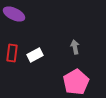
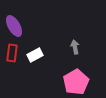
purple ellipse: moved 12 px down; rotated 35 degrees clockwise
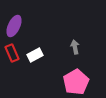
purple ellipse: rotated 55 degrees clockwise
red rectangle: rotated 30 degrees counterclockwise
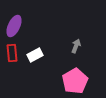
gray arrow: moved 1 px right, 1 px up; rotated 32 degrees clockwise
red rectangle: rotated 18 degrees clockwise
pink pentagon: moved 1 px left, 1 px up
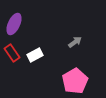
purple ellipse: moved 2 px up
gray arrow: moved 1 px left, 4 px up; rotated 32 degrees clockwise
red rectangle: rotated 30 degrees counterclockwise
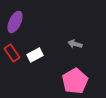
purple ellipse: moved 1 px right, 2 px up
gray arrow: moved 2 px down; rotated 128 degrees counterclockwise
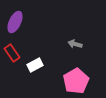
white rectangle: moved 10 px down
pink pentagon: moved 1 px right
